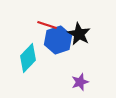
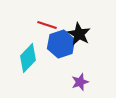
blue hexagon: moved 3 px right, 4 px down
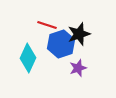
black star: rotated 25 degrees clockwise
cyan diamond: rotated 20 degrees counterclockwise
purple star: moved 2 px left, 14 px up
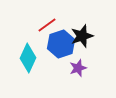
red line: rotated 54 degrees counterclockwise
black star: moved 3 px right, 2 px down
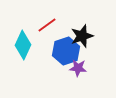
blue hexagon: moved 5 px right, 7 px down
cyan diamond: moved 5 px left, 13 px up
purple star: rotated 24 degrees clockwise
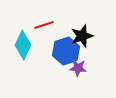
red line: moved 3 px left; rotated 18 degrees clockwise
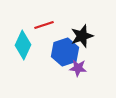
blue hexagon: moved 1 px left, 1 px down
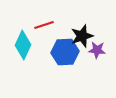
blue hexagon: rotated 16 degrees clockwise
purple star: moved 19 px right, 18 px up
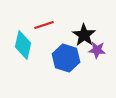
black star: moved 2 px right, 1 px up; rotated 20 degrees counterclockwise
cyan diamond: rotated 12 degrees counterclockwise
blue hexagon: moved 1 px right, 6 px down; rotated 20 degrees clockwise
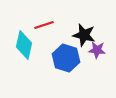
black star: rotated 20 degrees counterclockwise
cyan diamond: moved 1 px right
